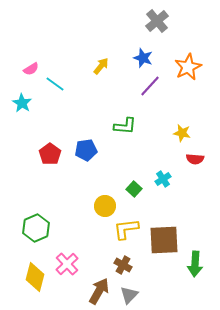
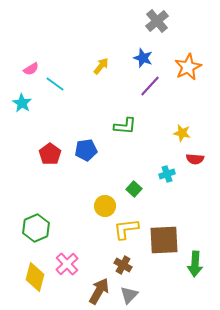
cyan cross: moved 4 px right, 5 px up; rotated 14 degrees clockwise
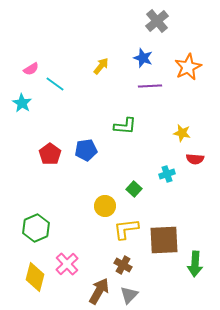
purple line: rotated 45 degrees clockwise
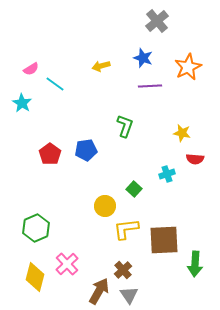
yellow arrow: rotated 144 degrees counterclockwise
green L-shape: rotated 75 degrees counterclockwise
brown cross: moved 5 px down; rotated 18 degrees clockwise
gray triangle: rotated 18 degrees counterclockwise
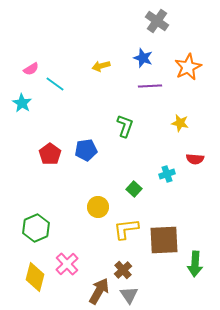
gray cross: rotated 15 degrees counterclockwise
yellow star: moved 2 px left, 10 px up
yellow circle: moved 7 px left, 1 px down
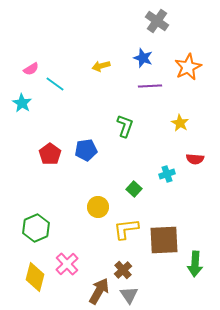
yellow star: rotated 18 degrees clockwise
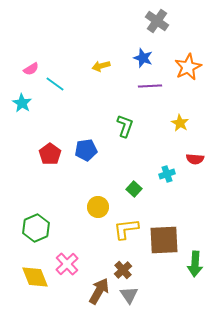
yellow diamond: rotated 36 degrees counterclockwise
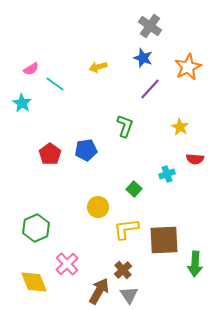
gray cross: moved 7 px left, 5 px down
yellow arrow: moved 3 px left, 1 px down
purple line: moved 3 px down; rotated 45 degrees counterclockwise
yellow star: moved 4 px down
yellow diamond: moved 1 px left, 5 px down
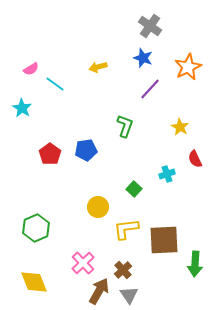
cyan star: moved 5 px down
red semicircle: rotated 60 degrees clockwise
pink cross: moved 16 px right, 1 px up
